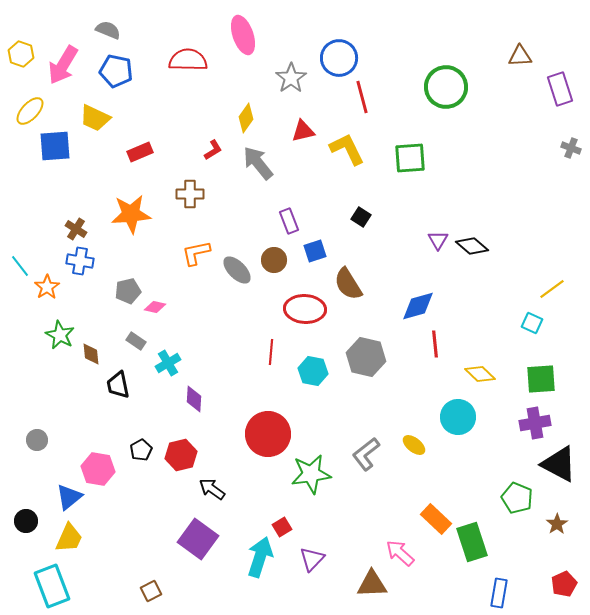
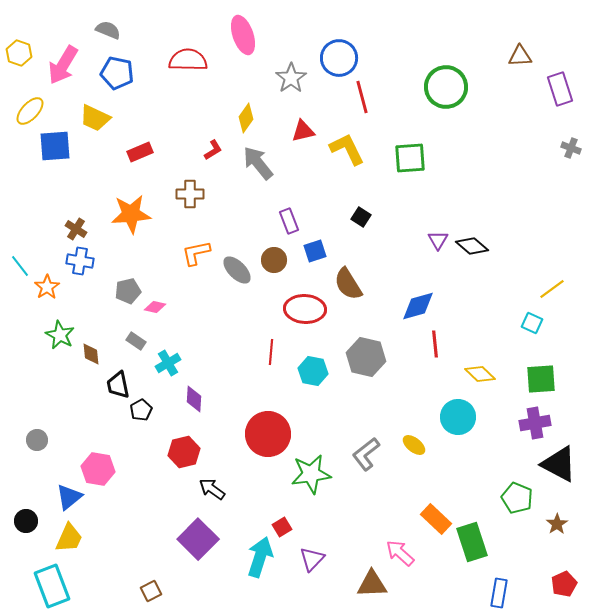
yellow hexagon at (21, 54): moved 2 px left, 1 px up
blue pentagon at (116, 71): moved 1 px right, 2 px down
black pentagon at (141, 450): moved 40 px up
red hexagon at (181, 455): moved 3 px right, 3 px up
purple square at (198, 539): rotated 9 degrees clockwise
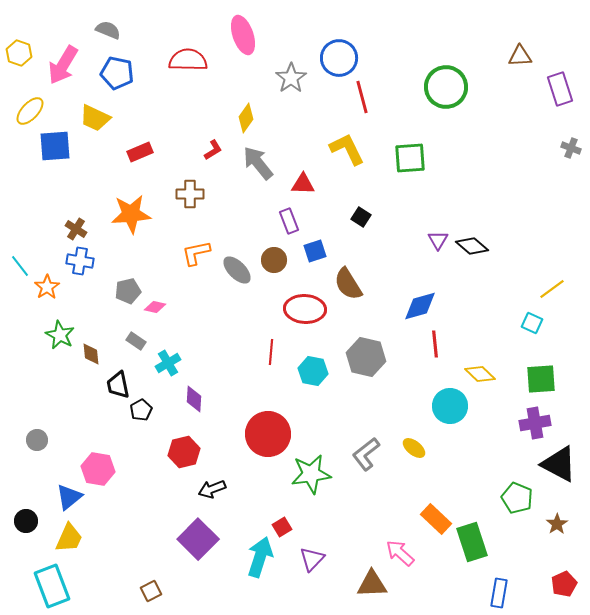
red triangle at (303, 131): moved 53 px down; rotated 15 degrees clockwise
blue diamond at (418, 306): moved 2 px right
cyan circle at (458, 417): moved 8 px left, 11 px up
yellow ellipse at (414, 445): moved 3 px down
black arrow at (212, 489): rotated 56 degrees counterclockwise
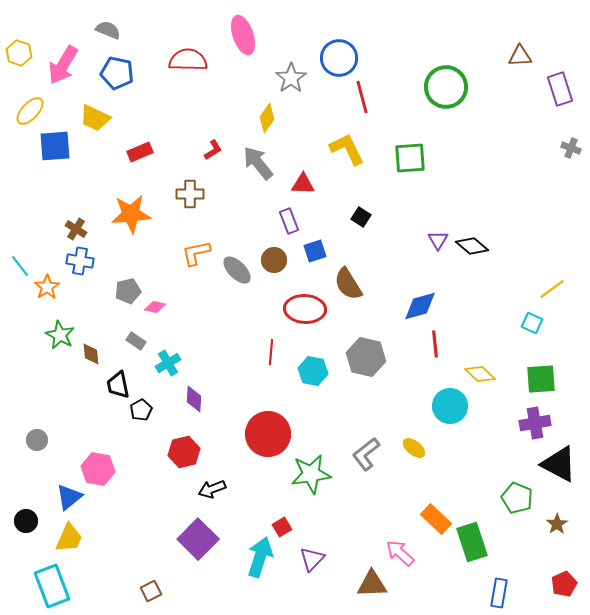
yellow diamond at (246, 118): moved 21 px right
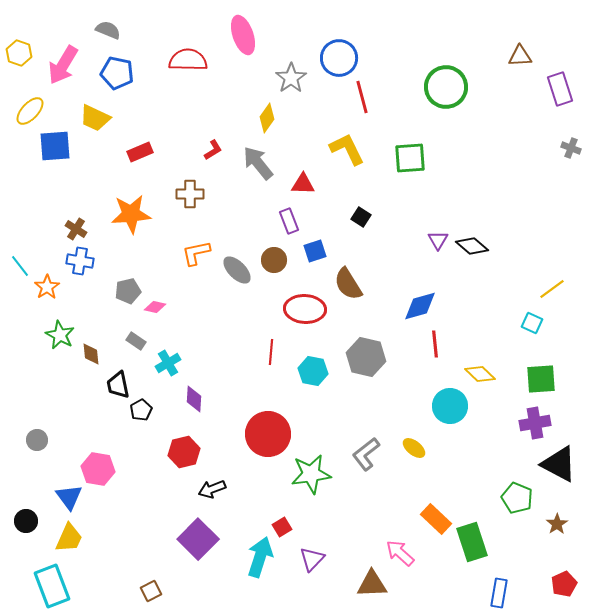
blue triangle at (69, 497): rotated 28 degrees counterclockwise
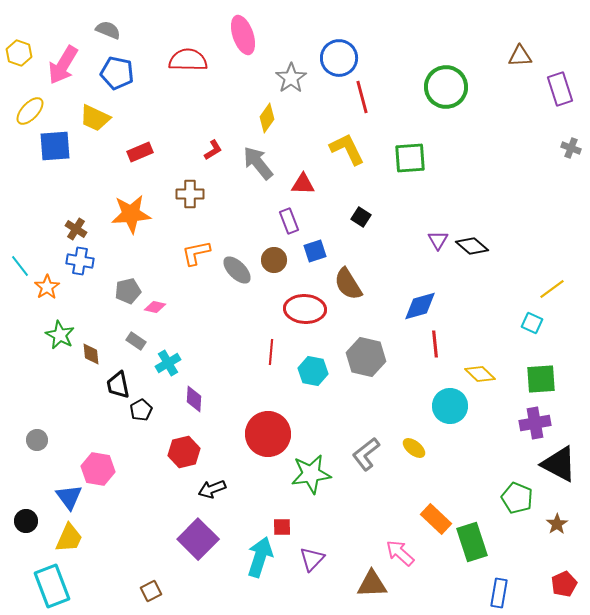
red square at (282, 527): rotated 30 degrees clockwise
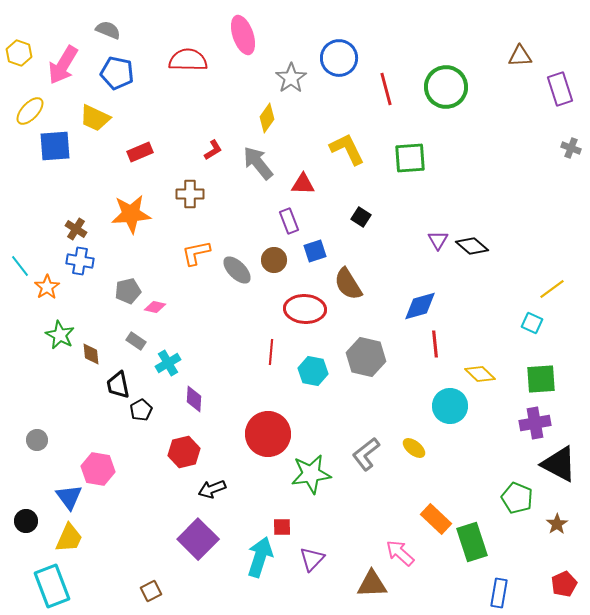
red line at (362, 97): moved 24 px right, 8 px up
